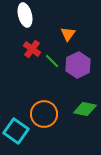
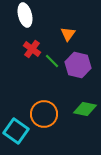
purple hexagon: rotated 20 degrees counterclockwise
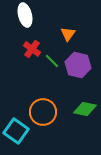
orange circle: moved 1 px left, 2 px up
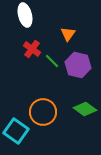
green diamond: rotated 25 degrees clockwise
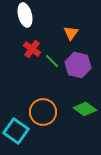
orange triangle: moved 3 px right, 1 px up
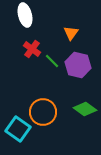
cyan square: moved 2 px right, 2 px up
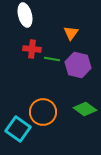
red cross: rotated 30 degrees counterclockwise
green line: moved 2 px up; rotated 35 degrees counterclockwise
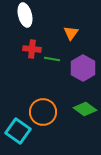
purple hexagon: moved 5 px right, 3 px down; rotated 15 degrees clockwise
cyan square: moved 2 px down
